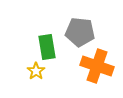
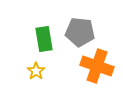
green rectangle: moved 3 px left, 8 px up
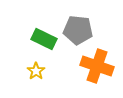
gray pentagon: moved 2 px left, 2 px up
green rectangle: rotated 55 degrees counterclockwise
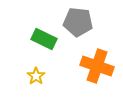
gray pentagon: moved 8 px up
yellow star: moved 5 px down
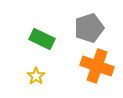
gray pentagon: moved 11 px right, 6 px down; rotated 24 degrees counterclockwise
green rectangle: moved 2 px left
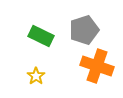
gray pentagon: moved 5 px left, 2 px down
green rectangle: moved 1 px left, 3 px up
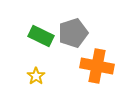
gray pentagon: moved 11 px left, 3 px down
orange cross: rotated 8 degrees counterclockwise
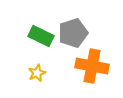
orange cross: moved 5 px left
yellow star: moved 1 px right, 3 px up; rotated 12 degrees clockwise
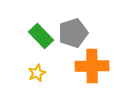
green rectangle: rotated 20 degrees clockwise
orange cross: rotated 12 degrees counterclockwise
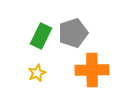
green rectangle: rotated 70 degrees clockwise
orange cross: moved 4 px down
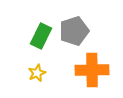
gray pentagon: moved 1 px right, 2 px up
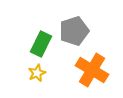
green rectangle: moved 8 px down
orange cross: rotated 32 degrees clockwise
